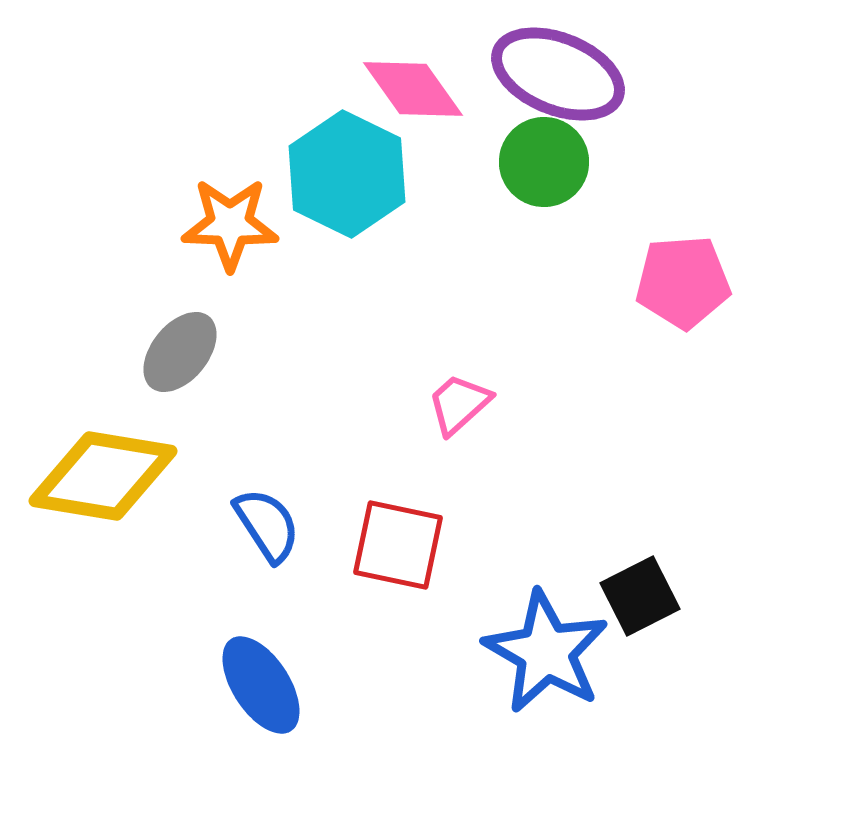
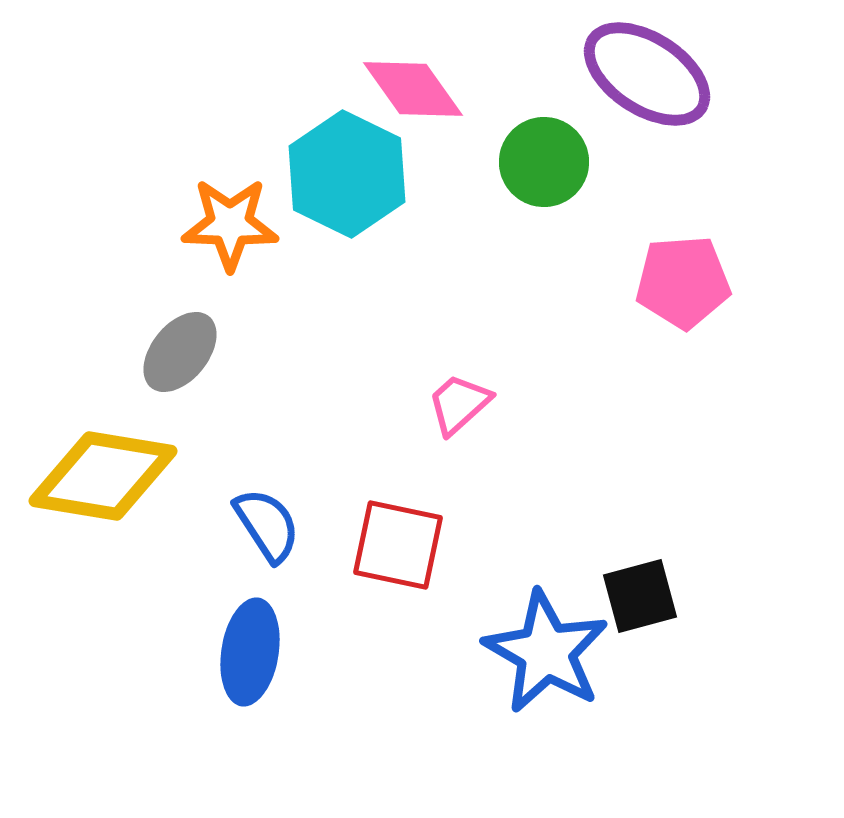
purple ellipse: moved 89 px right; rotated 11 degrees clockwise
black square: rotated 12 degrees clockwise
blue ellipse: moved 11 px left, 33 px up; rotated 42 degrees clockwise
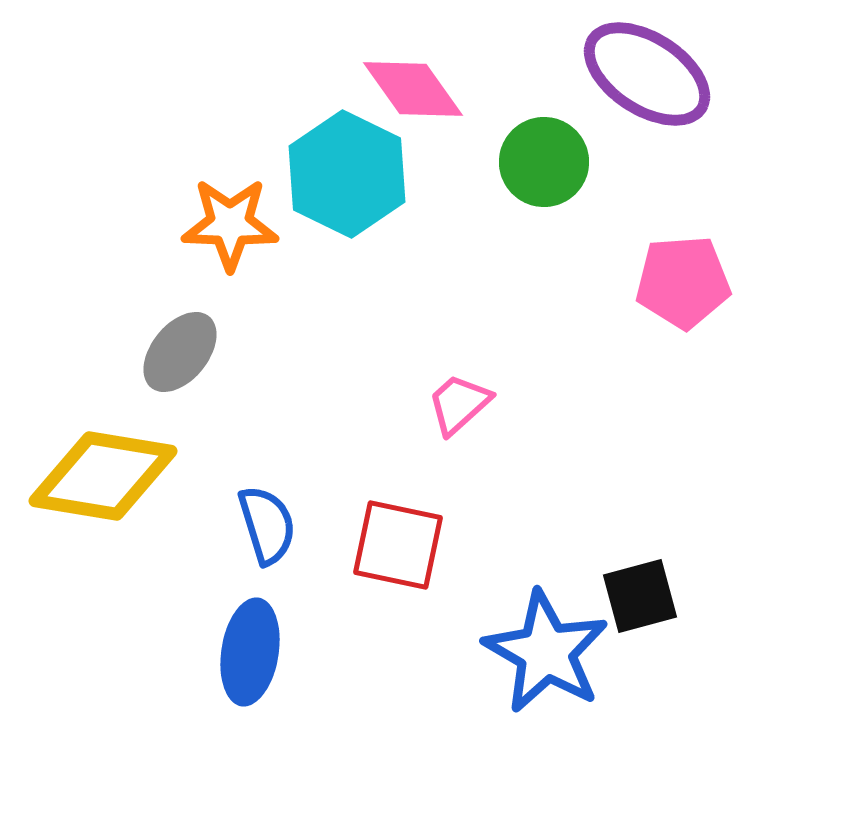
blue semicircle: rotated 16 degrees clockwise
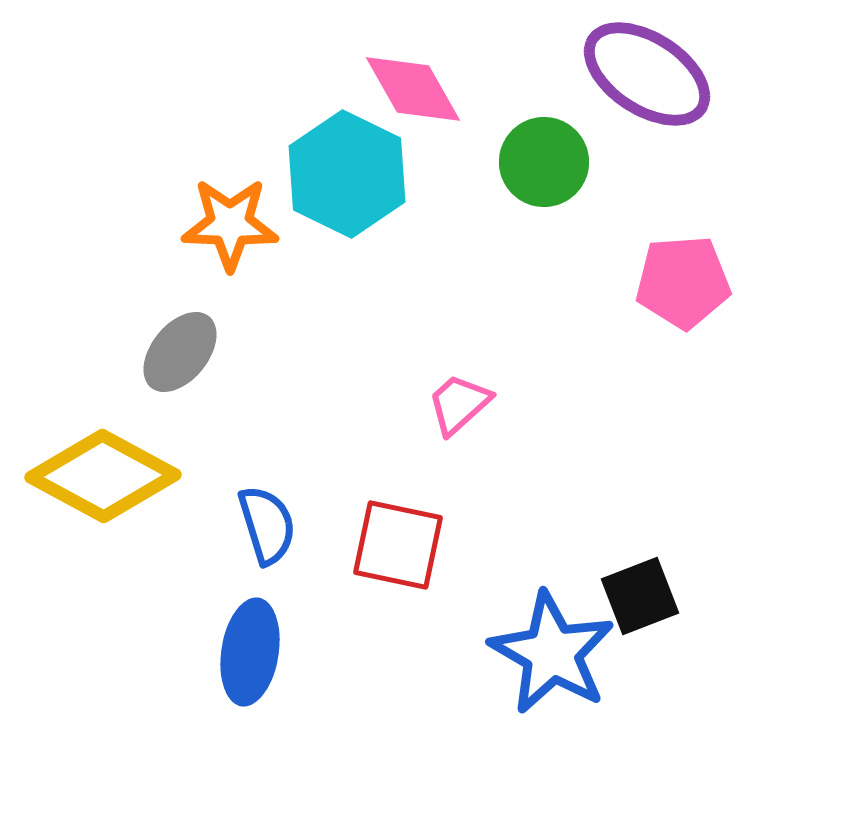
pink diamond: rotated 6 degrees clockwise
yellow diamond: rotated 19 degrees clockwise
black square: rotated 6 degrees counterclockwise
blue star: moved 6 px right, 1 px down
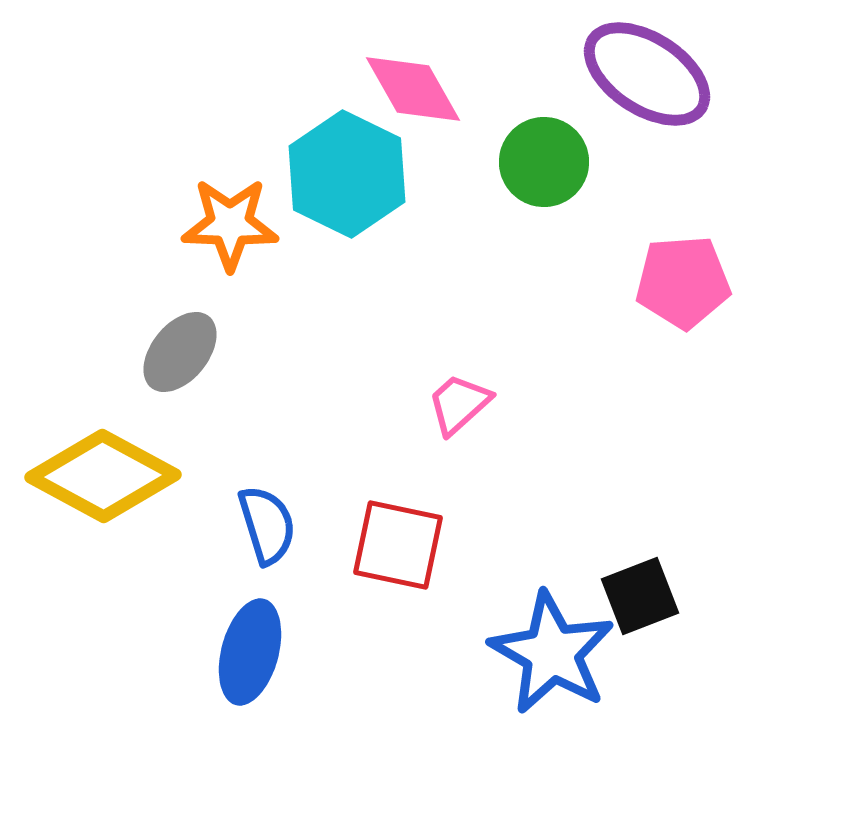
blue ellipse: rotated 6 degrees clockwise
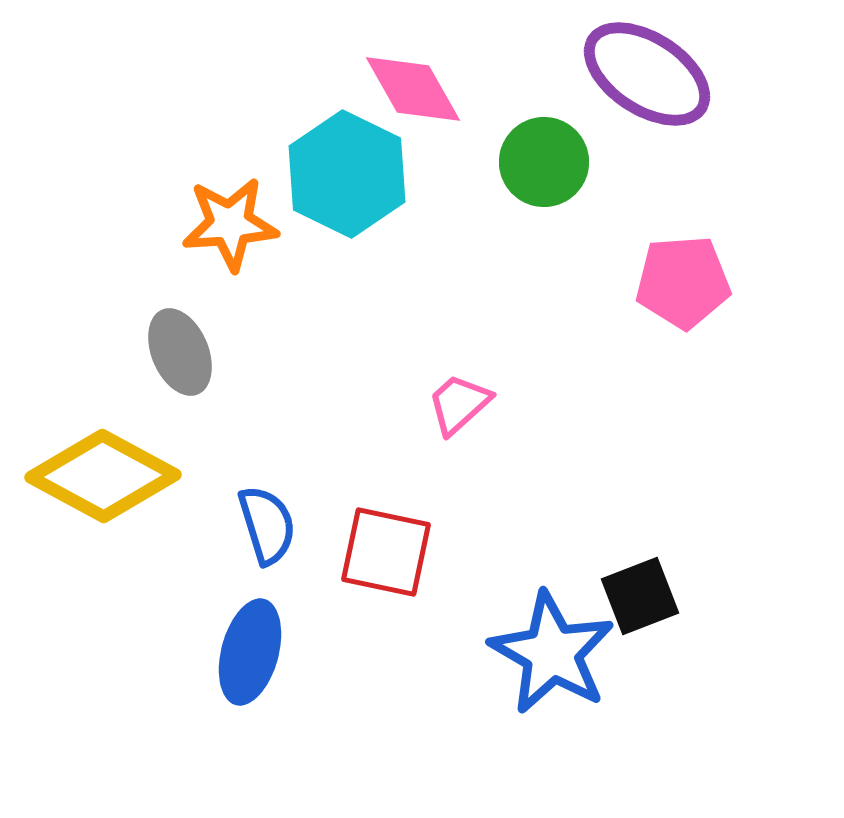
orange star: rotated 6 degrees counterclockwise
gray ellipse: rotated 62 degrees counterclockwise
red square: moved 12 px left, 7 px down
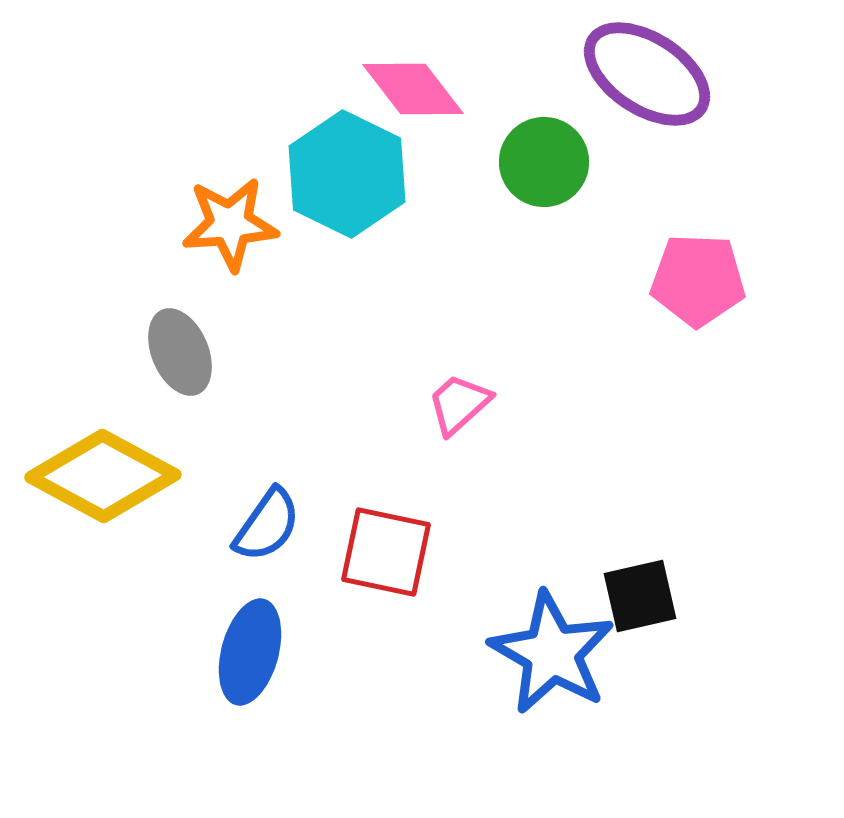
pink diamond: rotated 8 degrees counterclockwise
pink pentagon: moved 15 px right, 2 px up; rotated 6 degrees clockwise
blue semicircle: rotated 52 degrees clockwise
black square: rotated 8 degrees clockwise
